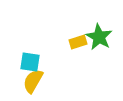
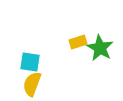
green star: moved 1 px right, 11 px down
yellow semicircle: moved 1 px left, 3 px down; rotated 10 degrees counterclockwise
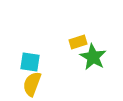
green star: moved 7 px left, 9 px down
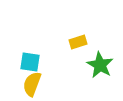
green star: moved 7 px right, 8 px down
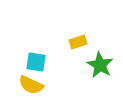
cyan square: moved 6 px right
yellow semicircle: moved 1 px left, 1 px down; rotated 85 degrees counterclockwise
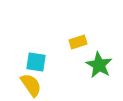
green star: moved 1 px left
yellow semicircle: rotated 150 degrees counterclockwise
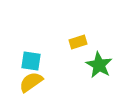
cyan square: moved 5 px left, 1 px up
yellow semicircle: moved 3 px up; rotated 90 degrees counterclockwise
